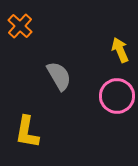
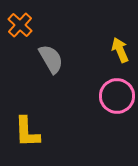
orange cross: moved 1 px up
gray semicircle: moved 8 px left, 17 px up
yellow L-shape: rotated 12 degrees counterclockwise
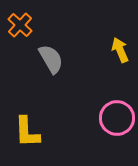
pink circle: moved 22 px down
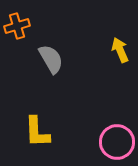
orange cross: moved 3 px left, 1 px down; rotated 30 degrees clockwise
pink circle: moved 24 px down
yellow L-shape: moved 10 px right
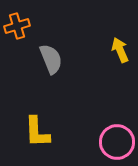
gray semicircle: rotated 8 degrees clockwise
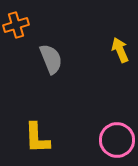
orange cross: moved 1 px left, 1 px up
yellow L-shape: moved 6 px down
pink circle: moved 2 px up
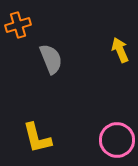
orange cross: moved 2 px right
yellow L-shape: rotated 12 degrees counterclockwise
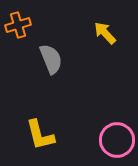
yellow arrow: moved 15 px left, 17 px up; rotated 20 degrees counterclockwise
yellow L-shape: moved 3 px right, 3 px up
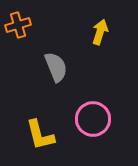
yellow arrow: moved 5 px left, 1 px up; rotated 60 degrees clockwise
gray semicircle: moved 5 px right, 8 px down
pink circle: moved 24 px left, 21 px up
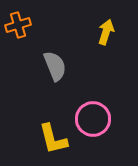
yellow arrow: moved 6 px right
gray semicircle: moved 1 px left, 1 px up
yellow L-shape: moved 13 px right, 4 px down
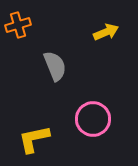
yellow arrow: rotated 50 degrees clockwise
yellow L-shape: moved 19 px left; rotated 92 degrees clockwise
